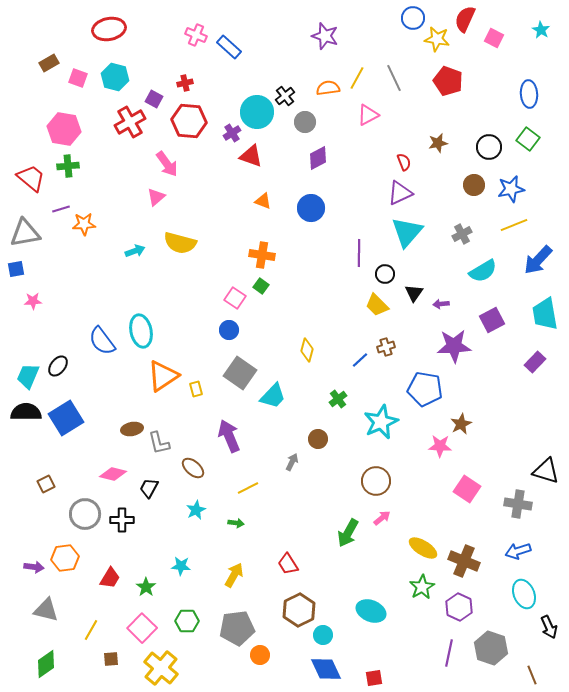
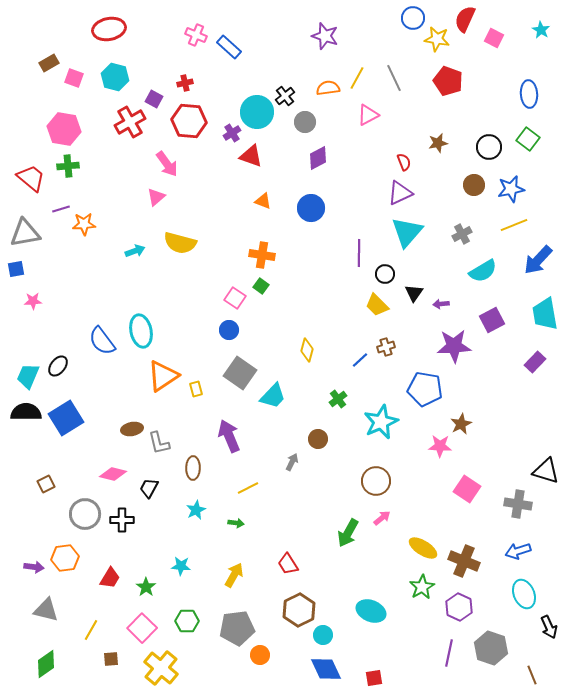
pink square at (78, 78): moved 4 px left
brown ellipse at (193, 468): rotated 50 degrees clockwise
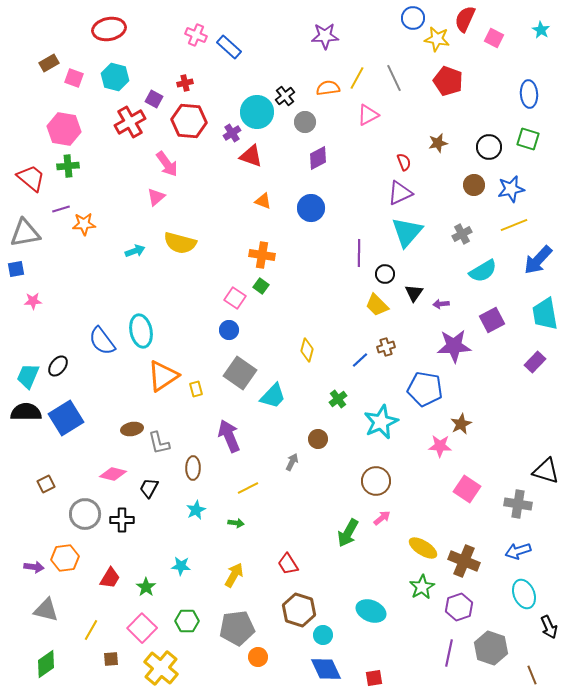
purple star at (325, 36): rotated 20 degrees counterclockwise
green square at (528, 139): rotated 20 degrees counterclockwise
purple hexagon at (459, 607): rotated 16 degrees clockwise
brown hexagon at (299, 610): rotated 16 degrees counterclockwise
orange circle at (260, 655): moved 2 px left, 2 px down
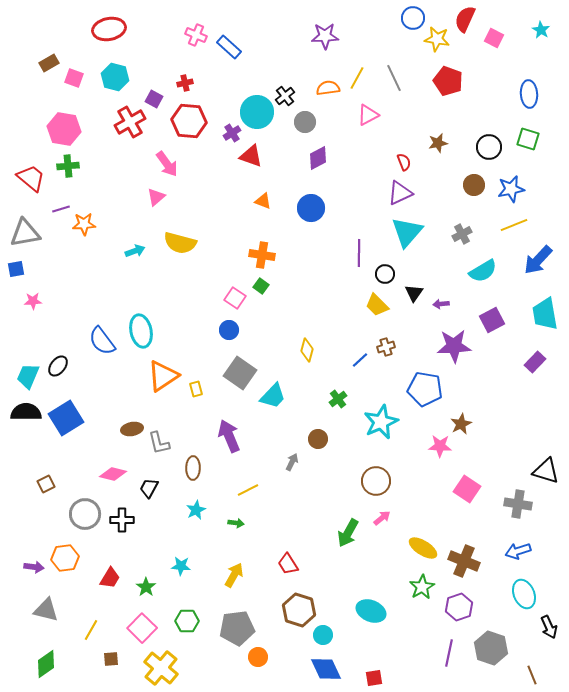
yellow line at (248, 488): moved 2 px down
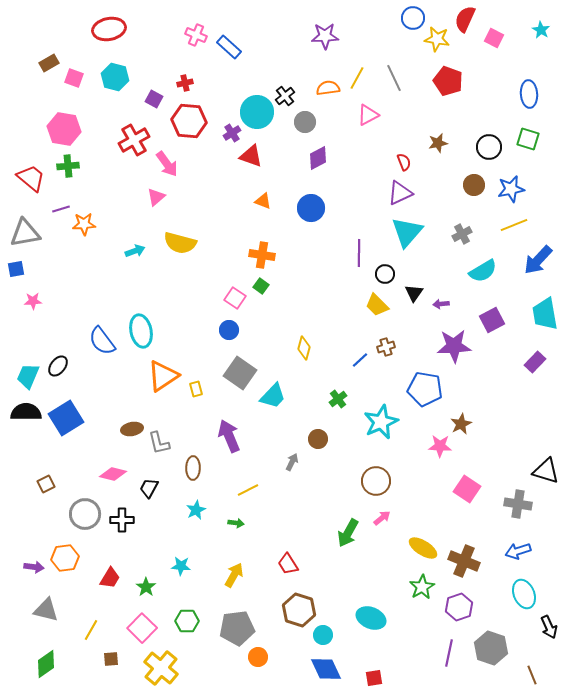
red cross at (130, 122): moved 4 px right, 18 px down
yellow diamond at (307, 350): moved 3 px left, 2 px up
cyan ellipse at (371, 611): moved 7 px down
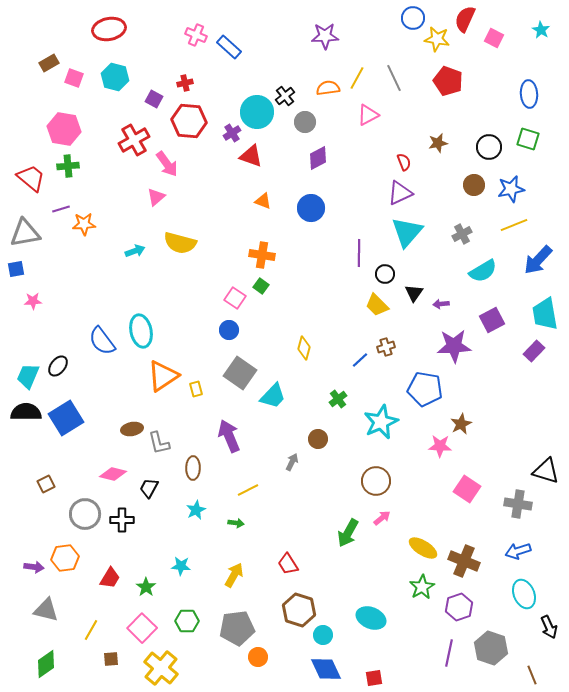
purple rectangle at (535, 362): moved 1 px left, 11 px up
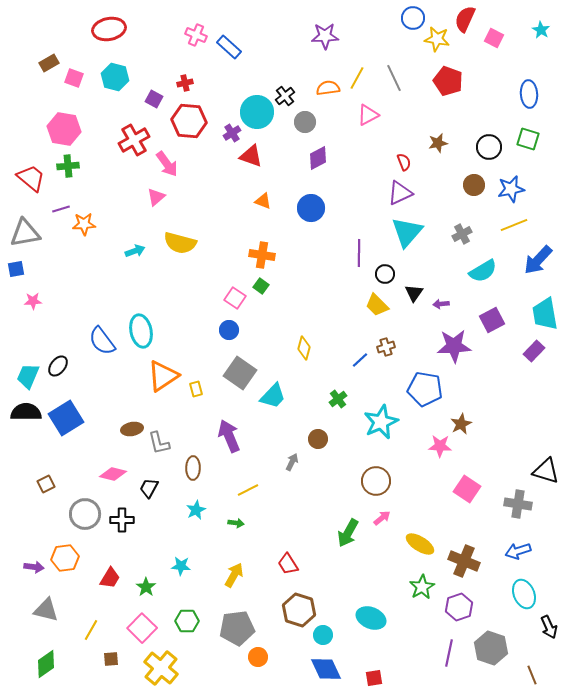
yellow ellipse at (423, 548): moved 3 px left, 4 px up
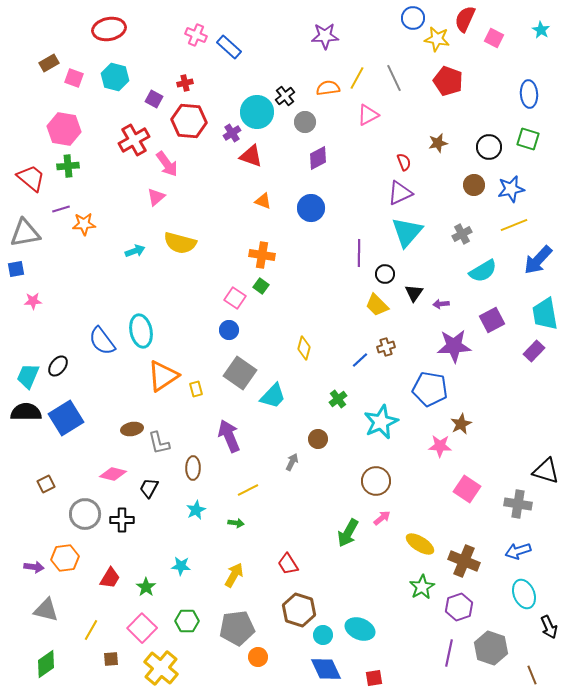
blue pentagon at (425, 389): moved 5 px right
cyan ellipse at (371, 618): moved 11 px left, 11 px down
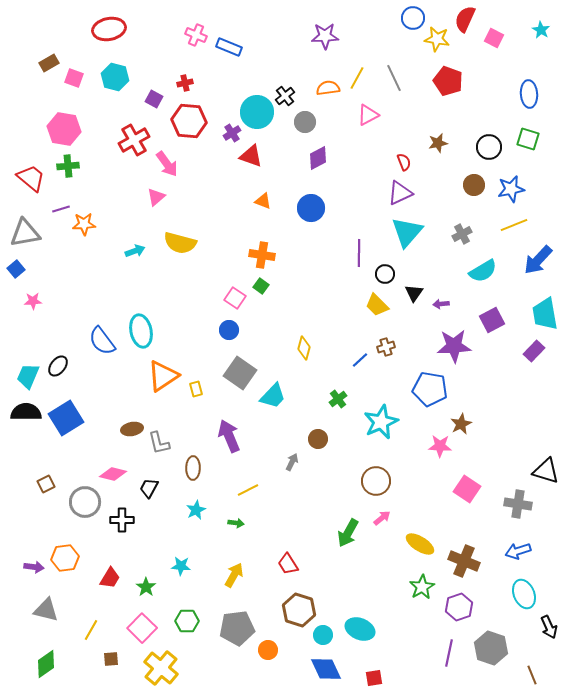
blue rectangle at (229, 47): rotated 20 degrees counterclockwise
blue square at (16, 269): rotated 30 degrees counterclockwise
gray circle at (85, 514): moved 12 px up
orange circle at (258, 657): moved 10 px right, 7 px up
